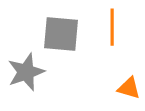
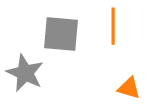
orange line: moved 1 px right, 1 px up
gray star: moved 1 px left, 1 px down; rotated 27 degrees counterclockwise
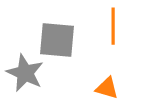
gray square: moved 4 px left, 6 px down
orange triangle: moved 22 px left
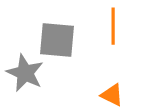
orange triangle: moved 5 px right, 7 px down; rotated 10 degrees clockwise
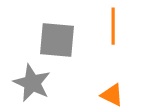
gray star: moved 7 px right, 10 px down
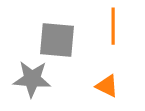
gray star: moved 4 px up; rotated 21 degrees counterclockwise
orange triangle: moved 5 px left, 9 px up
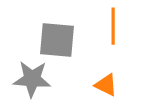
orange triangle: moved 1 px left, 1 px up
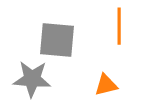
orange line: moved 6 px right
orange triangle: rotated 40 degrees counterclockwise
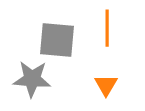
orange line: moved 12 px left, 2 px down
orange triangle: rotated 45 degrees counterclockwise
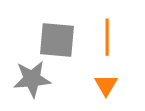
orange line: moved 9 px down
gray star: rotated 9 degrees counterclockwise
